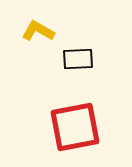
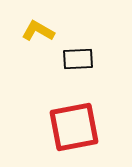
red square: moved 1 px left
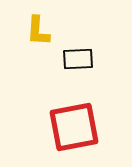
yellow L-shape: rotated 116 degrees counterclockwise
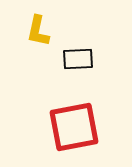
yellow L-shape: rotated 8 degrees clockwise
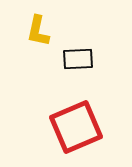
red square: moved 2 px right; rotated 12 degrees counterclockwise
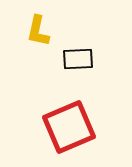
red square: moved 7 px left
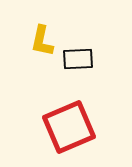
yellow L-shape: moved 4 px right, 10 px down
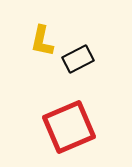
black rectangle: rotated 24 degrees counterclockwise
